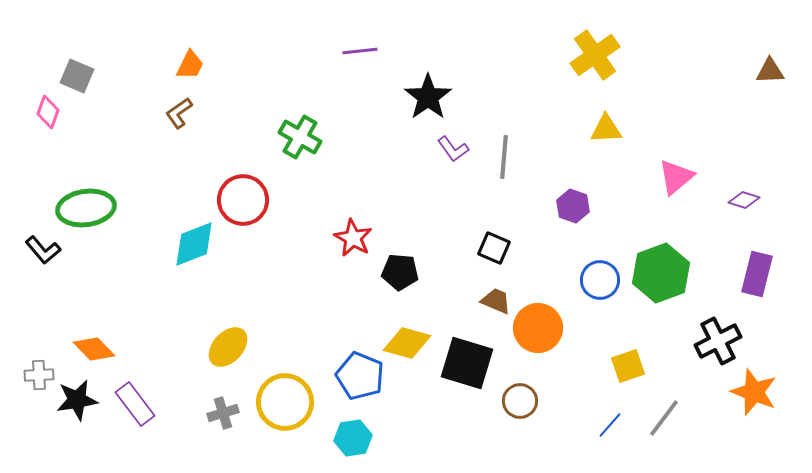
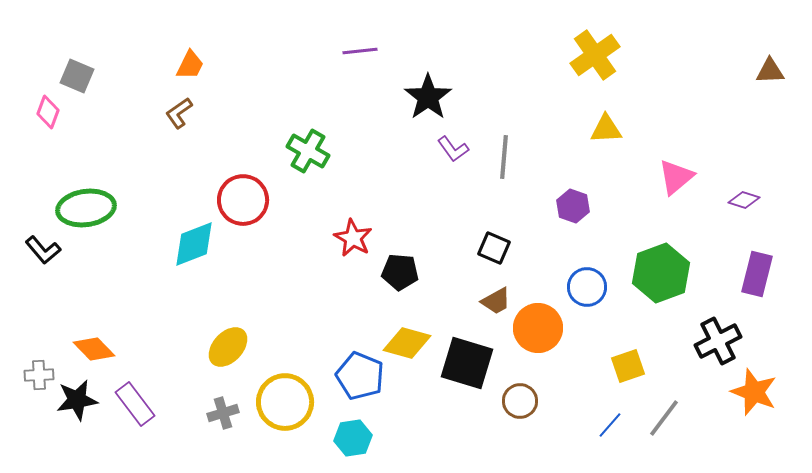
green cross at (300, 137): moved 8 px right, 14 px down
blue circle at (600, 280): moved 13 px left, 7 px down
brown trapezoid at (496, 301): rotated 128 degrees clockwise
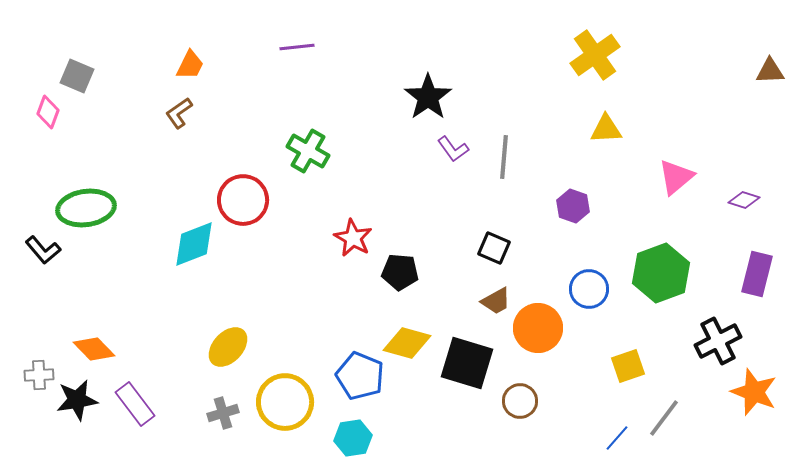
purple line at (360, 51): moved 63 px left, 4 px up
blue circle at (587, 287): moved 2 px right, 2 px down
blue line at (610, 425): moved 7 px right, 13 px down
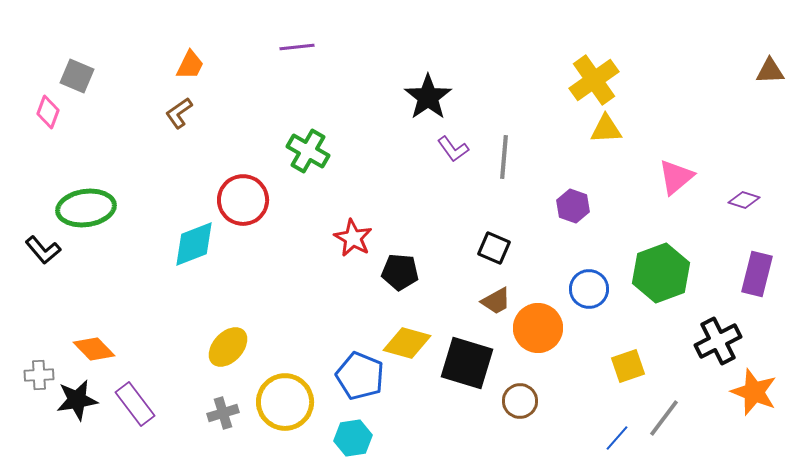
yellow cross at (595, 55): moved 1 px left, 25 px down
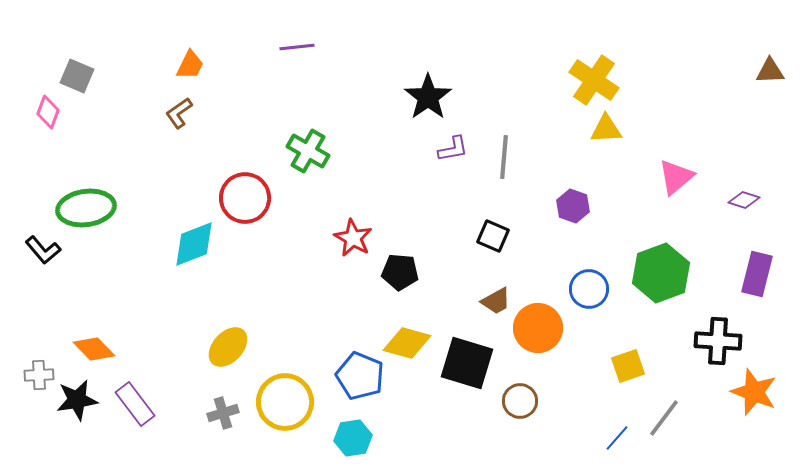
yellow cross at (594, 80): rotated 21 degrees counterclockwise
purple L-shape at (453, 149): rotated 64 degrees counterclockwise
red circle at (243, 200): moved 2 px right, 2 px up
black square at (494, 248): moved 1 px left, 12 px up
black cross at (718, 341): rotated 30 degrees clockwise
